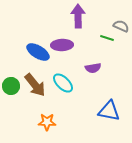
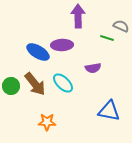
brown arrow: moved 1 px up
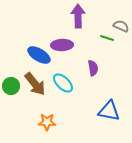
blue ellipse: moved 1 px right, 3 px down
purple semicircle: rotated 91 degrees counterclockwise
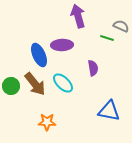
purple arrow: rotated 15 degrees counterclockwise
blue ellipse: rotated 35 degrees clockwise
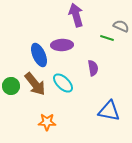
purple arrow: moved 2 px left, 1 px up
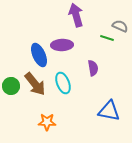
gray semicircle: moved 1 px left
cyan ellipse: rotated 25 degrees clockwise
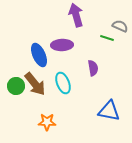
green circle: moved 5 px right
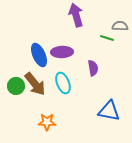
gray semicircle: rotated 21 degrees counterclockwise
purple ellipse: moved 7 px down
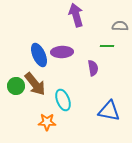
green line: moved 8 px down; rotated 16 degrees counterclockwise
cyan ellipse: moved 17 px down
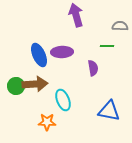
brown arrow: rotated 55 degrees counterclockwise
